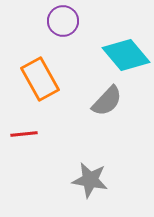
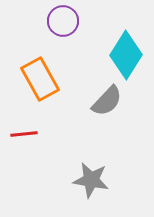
cyan diamond: rotated 72 degrees clockwise
gray star: moved 1 px right
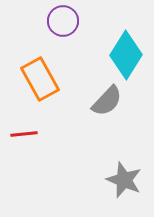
gray star: moved 33 px right; rotated 12 degrees clockwise
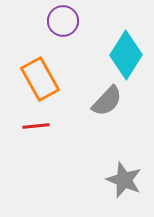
red line: moved 12 px right, 8 px up
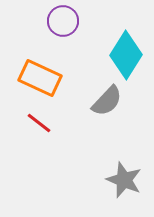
orange rectangle: moved 1 px up; rotated 36 degrees counterclockwise
red line: moved 3 px right, 3 px up; rotated 44 degrees clockwise
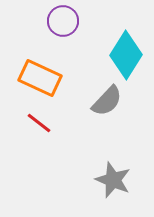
gray star: moved 11 px left
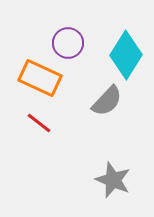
purple circle: moved 5 px right, 22 px down
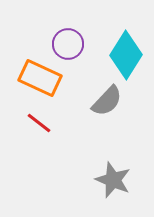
purple circle: moved 1 px down
